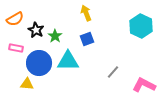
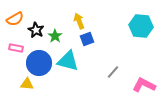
yellow arrow: moved 7 px left, 8 px down
cyan hexagon: rotated 20 degrees counterclockwise
cyan triangle: rotated 15 degrees clockwise
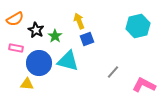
cyan hexagon: moved 3 px left; rotated 20 degrees counterclockwise
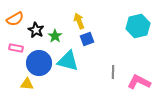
gray line: rotated 40 degrees counterclockwise
pink L-shape: moved 5 px left, 3 px up
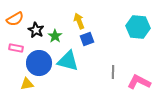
cyan hexagon: moved 1 px down; rotated 20 degrees clockwise
yellow triangle: rotated 16 degrees counterclockwise
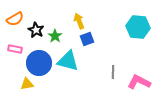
pink rectangle: moved 1 px left, 1 px down
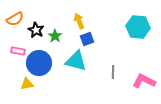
pink rectangle: moved 3 px right, 2 px down
cyan triangle: moved 8 px right
pink L-shape: moved 5 px right, 1 px up
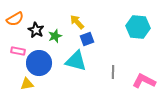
yellow arrow: moved 2 px left, 1 px down; rotated 21 degrees counterclockwise
green star: rotated 16 degrees clockwise
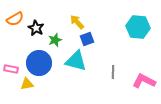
black star: moved 2 px up
green star: moved 4 px down
pink rectangle: moved 7 px left, 18 px down
